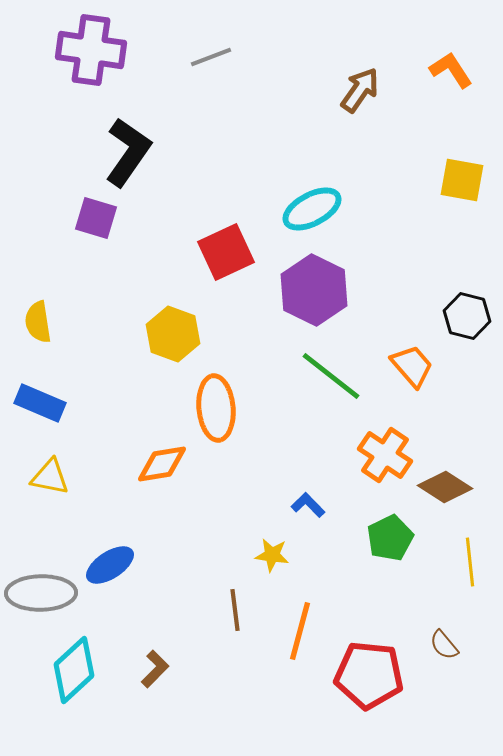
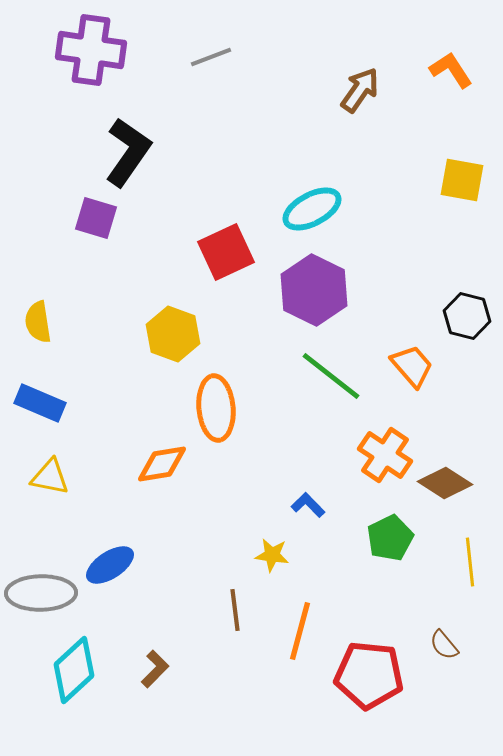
brown diamond: moved 4 px up
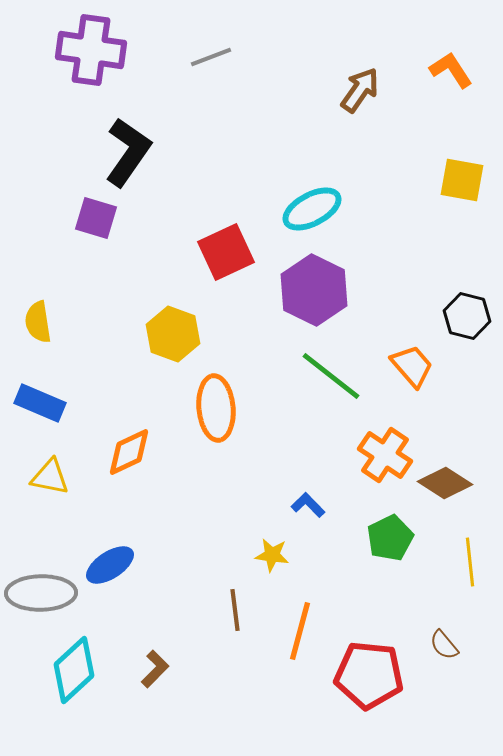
orange diamond: moved 33 px left, 12 px up; rotated 16 degrees counterclockwise
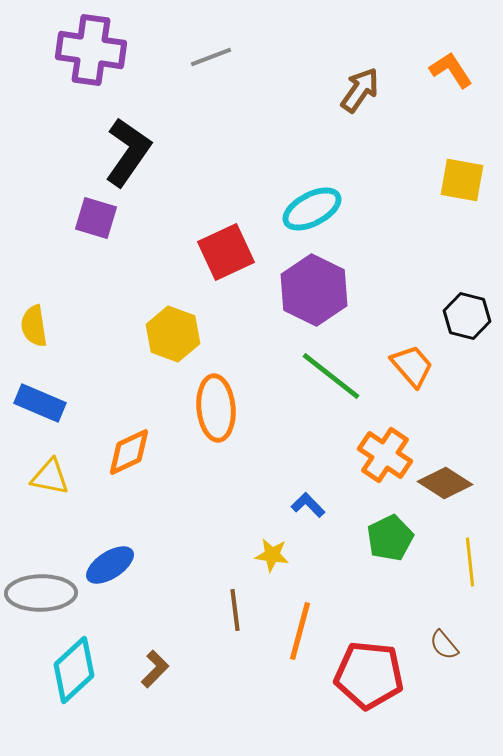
yellow semicircle: moved 4 px left, 4 px down
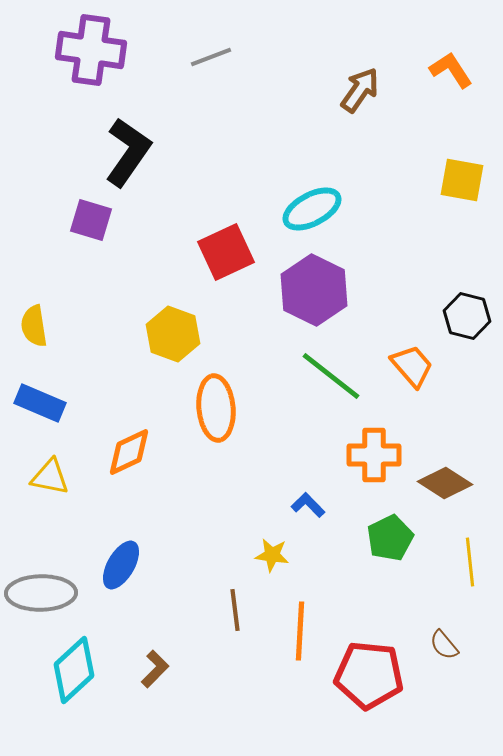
purple square: moved 5 px left, 2 px down
orange cross: moved 11 px left; rotated 34 degrees counterclockwise
blue ellipse: moved 11 px right; rotated 27 degrees counterclockwise
orange line: rotated 12 degrees counterclockwise
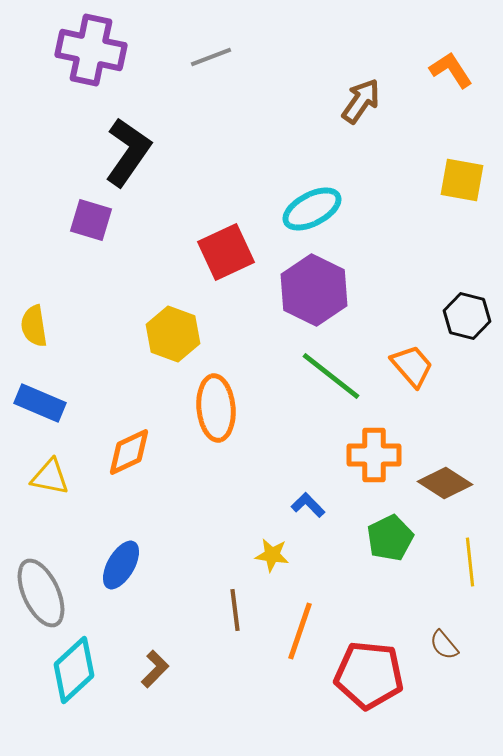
purple cross: rotated 4 degrees clockwise
brown arrow: moved 1 px right, 11 px down
gray ellipse: rotated 66 degrees clockwise
orange line: rotated 16 degrees clockwise
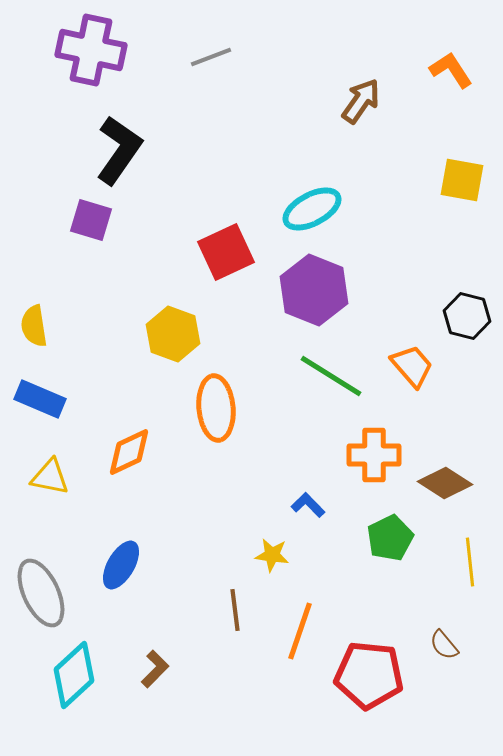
black L-shape: moved 9 px left, 2 px up
purple hexagon: rotated 4 degrees counterclockwise
green line: rotated 6 degrees counterclockwise
blue rectangle: moved 4 px up
cyan diamond: moved 5 px down
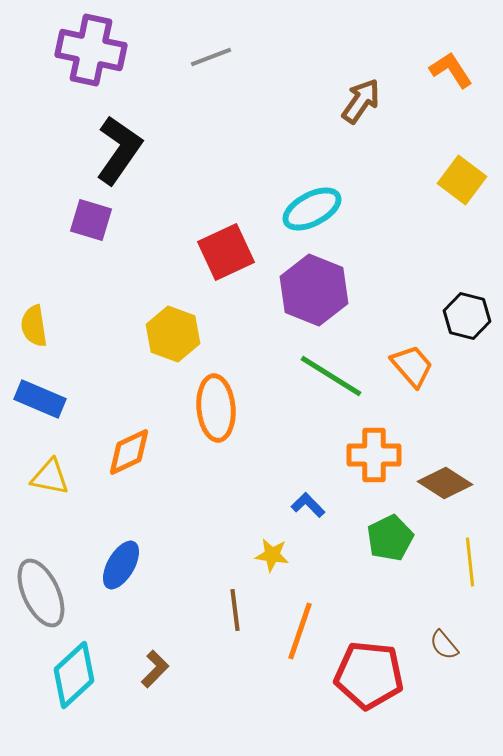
yellow square: rotated 27 degrees clockwise
